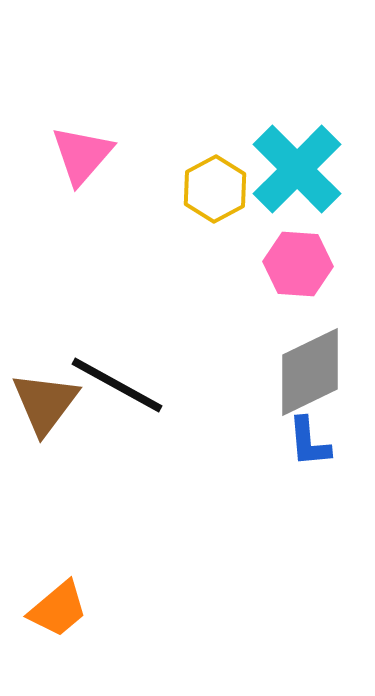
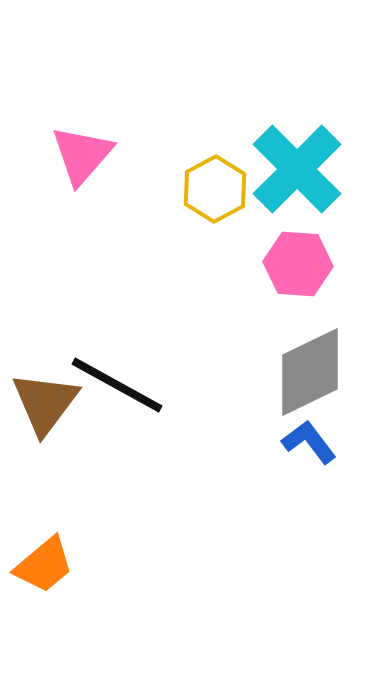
blue L-shape: rotated 148 degrees clockwise
orange trapezoid: moved 14 px left, 44 px up
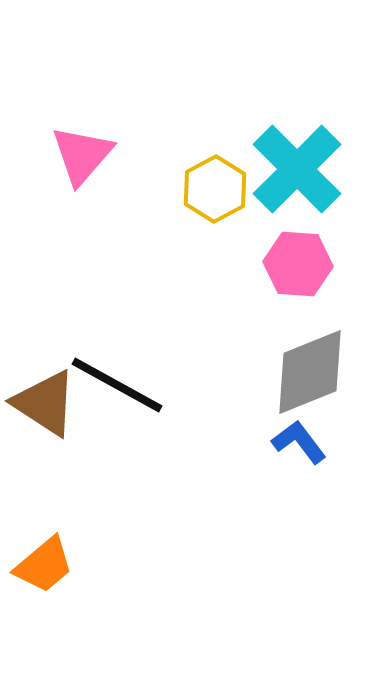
gray diamond: rotated 4 degrees clockwise
brown triangle: rotated 34 degrees counterclockwise
blue L-shape: moved 10 px left
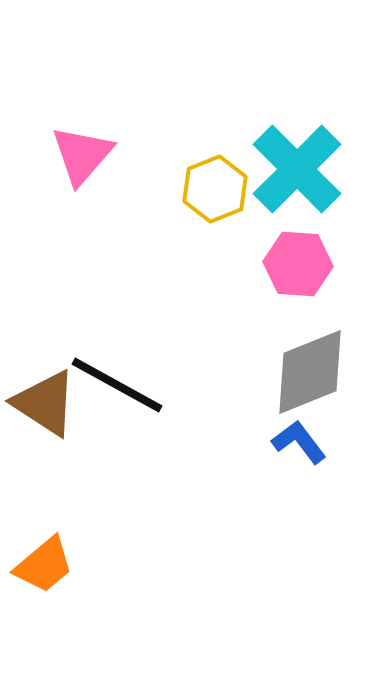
yellow hexagon: rotated 6 degrees clockwise
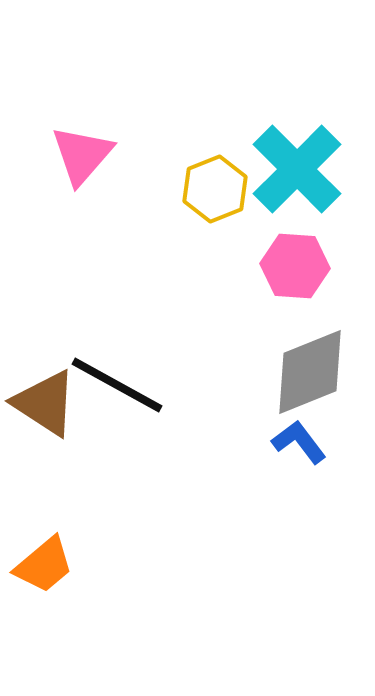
pink hexagon: moved 3 px left, 2 px down
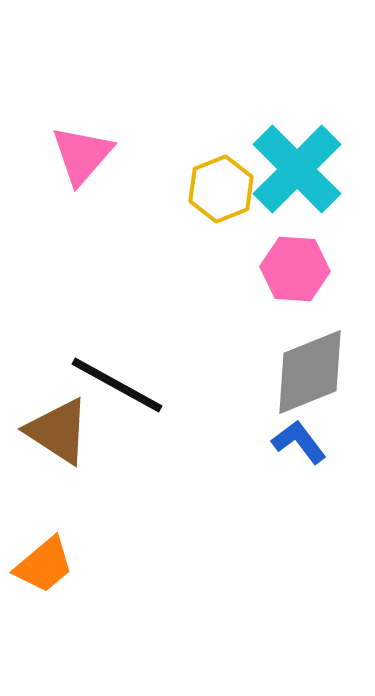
yellow hexagon: moved 6 px right
pink hexagon: moved 3 px down
brown triangle: moved 13 px right, 28 px down
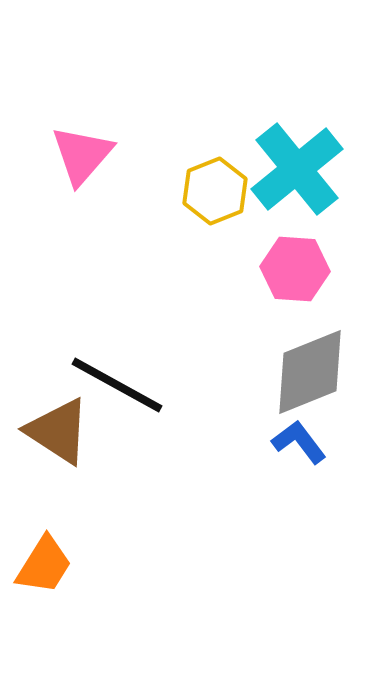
cyan cross: rotated 6 degrees clockwise
yellow hexagon: moved 6 px left, 2 px down
orange trapezoid: rotated 18 degrees counterclockwise
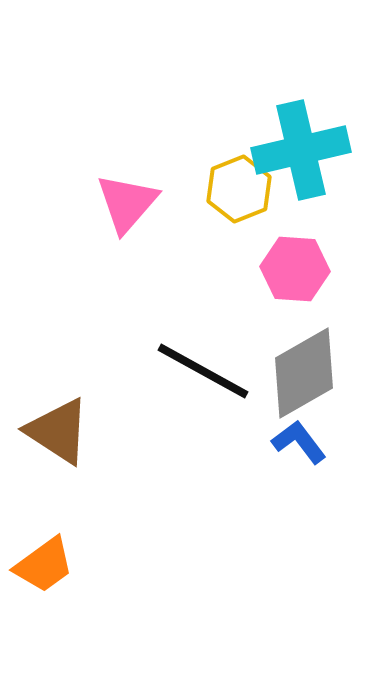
pink triangle: moved 45 px right, 48 px down
cyan cross: moved 4 px right, 19 px up; rotated 26 degrees clockwise
yellow hexagon: moved 24 px right, 2 px up
gray diamond: moved 6 px left, 1 px down; rotated 8 degrees counterclockwise
black line: moved 86 px right, 14 px up
orange trapezoid: rotated 22 degrees clockwise
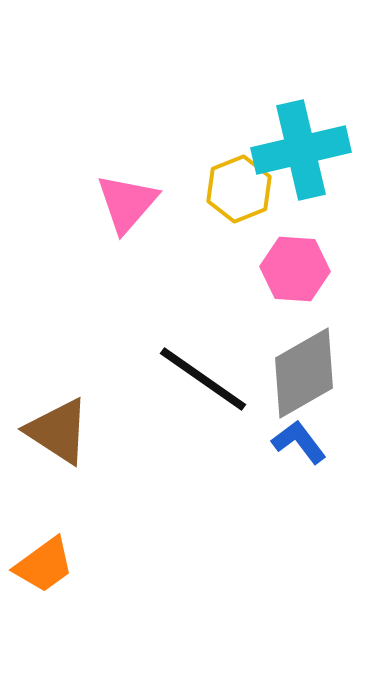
black line: moved 8 px down; rotated 6 degrees clockwise
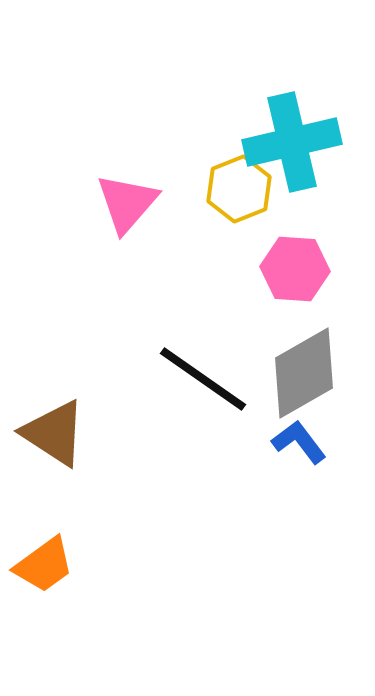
cyan cross: moved 9 px left, 8 px up
brown triangle: moved 4 px left, 2 px down
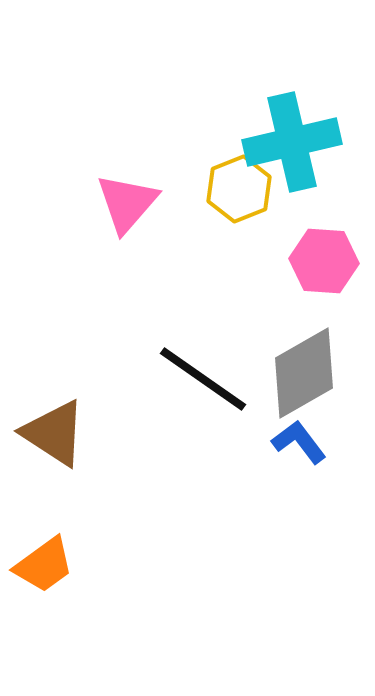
pink hexagon: moved 29 px right, 8 px up
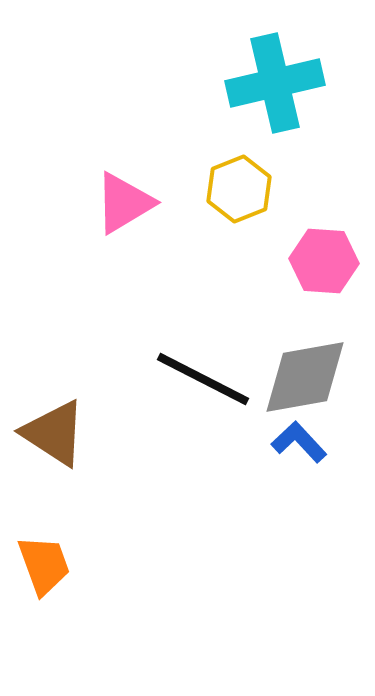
cyan cross: moved 17 px left, 59 px up
pink triangle: moved 3 px left; rotated 18 degrees clockwise
gray diamond: moved 1 px right, 4 px down; rotated 20 degrees clockwise
black line: rotated 8 degrees counterclockwise
blue L-shape: rotated 6 degrees counterclockwise
orange trapezoid: rotated 74 degrees counterclockwise
